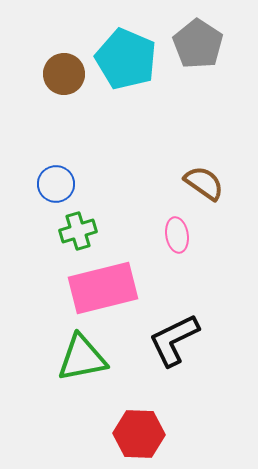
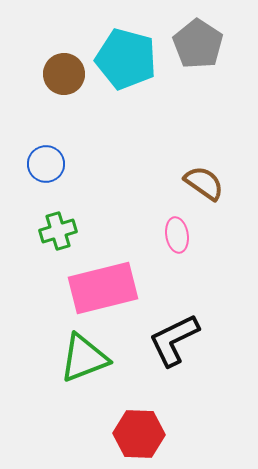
cyan pentagon: rotated 8 degrees counterclockwise
blue circle: moved 10 px left, 20 px up
green cross: moved 20 px left
green triangle: moved 2 px right; rotated 10 degrees counterclockwise
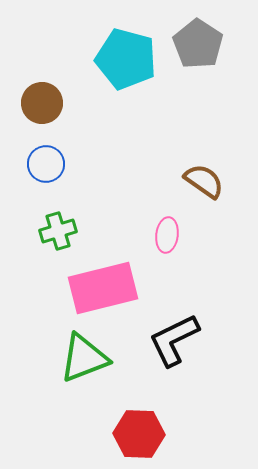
brown circle: moved 22 px left, 29 px down
brown semicircle: moved 2 px up
pink ellipse: moved 10 px left; rotated 16 degrees clockwise
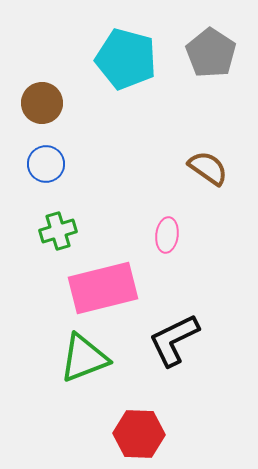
gray pentagon: moved 13 px right, 9 px down
brown semicircle: moved 4 px right, 13 px up
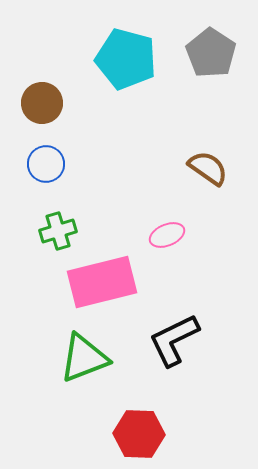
pink ellipse: rotated 60 degrees clockwise
pink rectangle: moved 1 px left, 6 px up
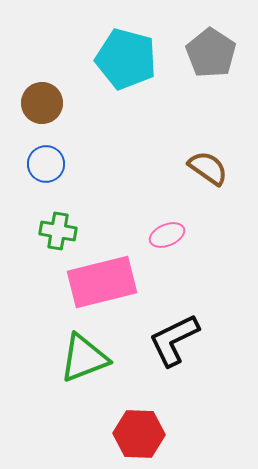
green cross: rotated 27 degrees clockwise
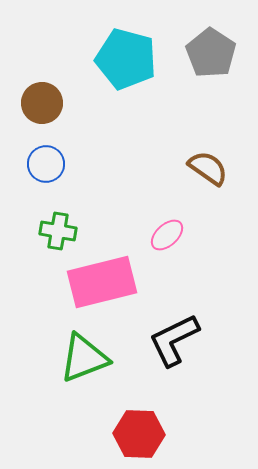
pink ellipse: rotated 20 degrees counterclockwise
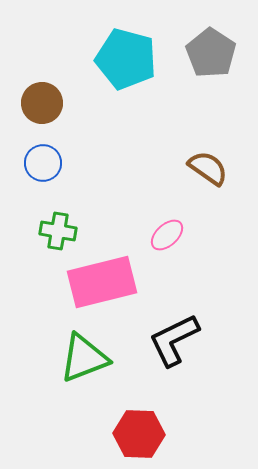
blue circle: moved 3 px left, 1 px up
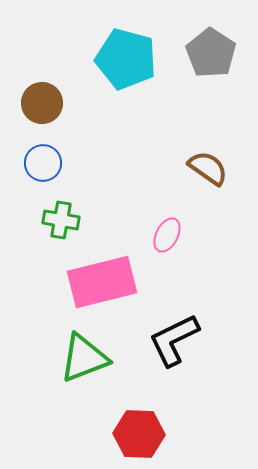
green cross: moved 3 px right, 11 px up
pink ellipse: rotated 20 degrees counterclockwise
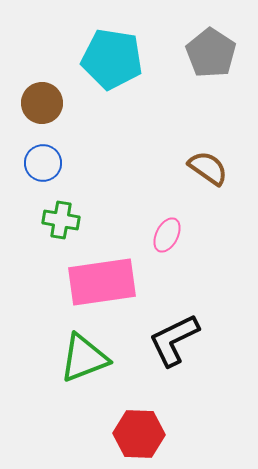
cyan pentagon: moved 14 px left; rotated 6 degrees counterclockwise
pink rectangle: rotated 6 degrees clockwise
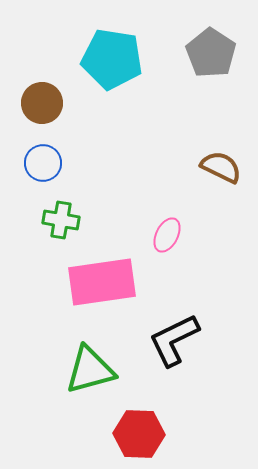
brown semicircle: moved 13 px right, 1 px up; rotated 9 degrees counterclockwise
green triangle: moved 6 px right, 12 px down; rotated 6 degrees clockwise
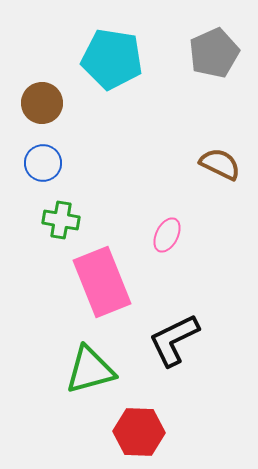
gray pentagon: moved 3 px right; rotated 15 degrees clockwise
brown semicircle: moved 1 px left, 3 px up
pink rectangle: rotated 76 degrees clockwise
red hexagon: moved 2 px up
